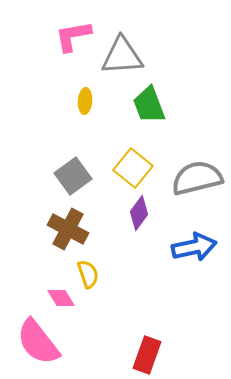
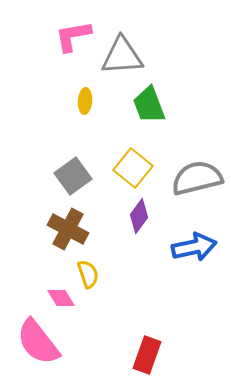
purple diamond: moved 3 px down
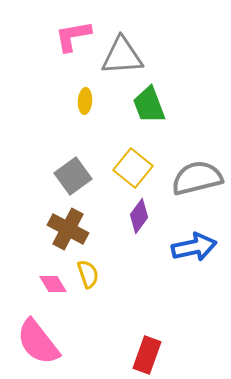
pink diamond: moved 8 px left, 14 px up
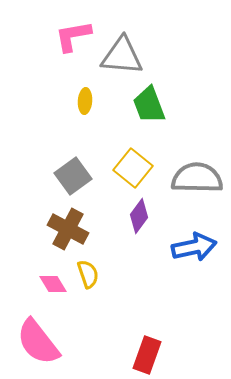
gray triangle: rotated 9 degrees clockwise
gray semicircle: rotated 15 degrees clockwise
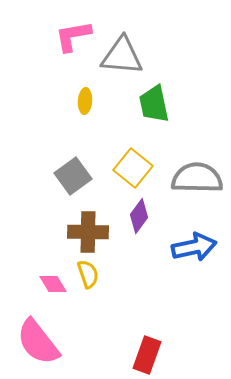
green trapezoid: moved 5 px right, 1 px up; rotated 9 degrees clockwise
brown cross: moved 20 px right, 3 px down; rotated 27 degrees counterclockwise
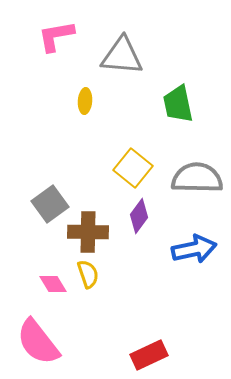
pink L-shape: moved 17 px left
green trapezoid: moved 24 px right
gray square: moved 23 px left, 28 px down
blue arrow: moved 2 px down
red rectangle: moved 2 px right; rotated 45 degrees clockwise
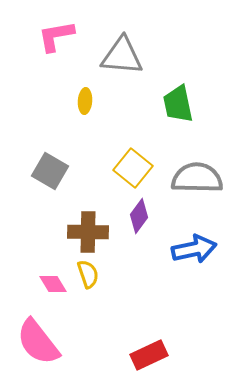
gray square: moved 33 px up; rotated 24 degrees counterclockwise
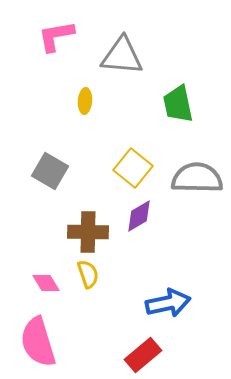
purple diamond: rotated 24 degrees clockwise
blue arrow: moved 26 px left, 54 px down
pink diamond: moved 7 px left, 1 px up
pink semicircle: rotated 21 degrees clockwise
red rectangle: moved 6 px left; rotated 15 degrees counterclockwise
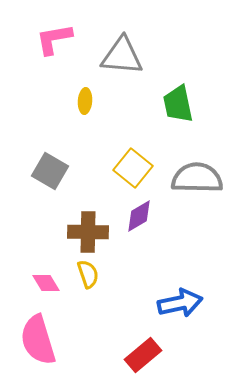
pink L-shape: moved 2 px left, 3 px down
blue arrow: moved 12 px right
pink semicircle: moved 2 px up
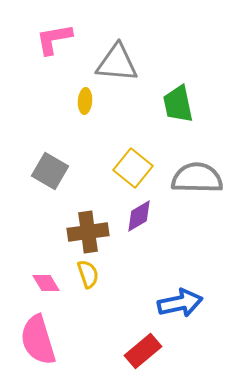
gray triangle: moved 5 px left, 7 px down
brown cross: rotated 9 degrees counterclockwise
red rectangle: moved 4 px up
